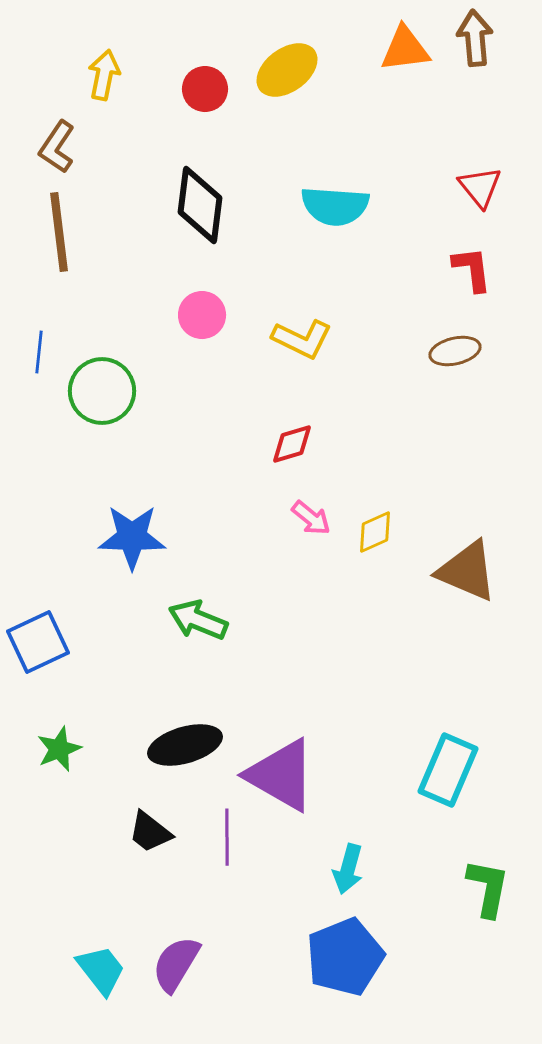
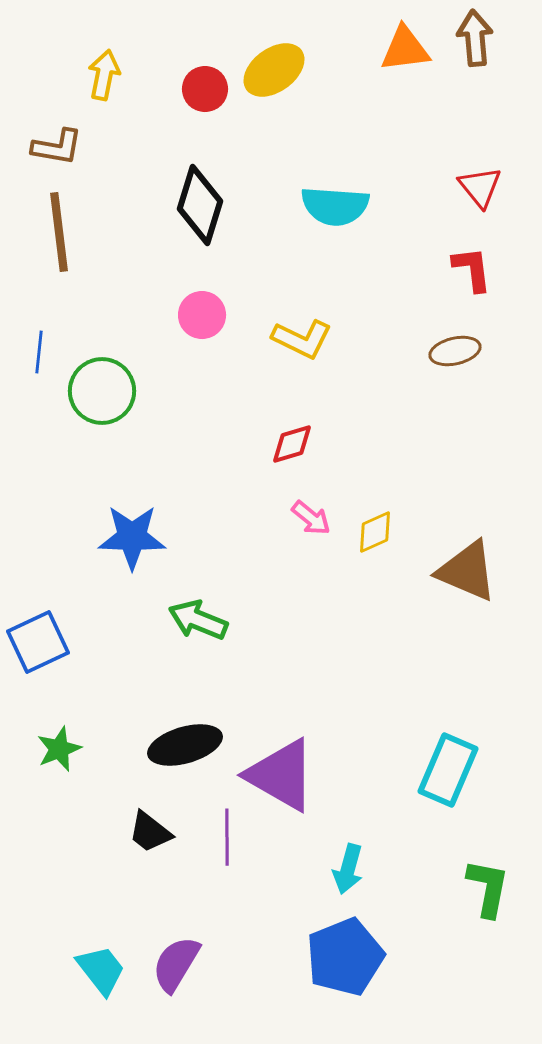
yellow ellipse: moved 13 px left
brown L-shape: rotated 114 degrees counterclockwise
black diamond: rotated 10 degrees clockwise
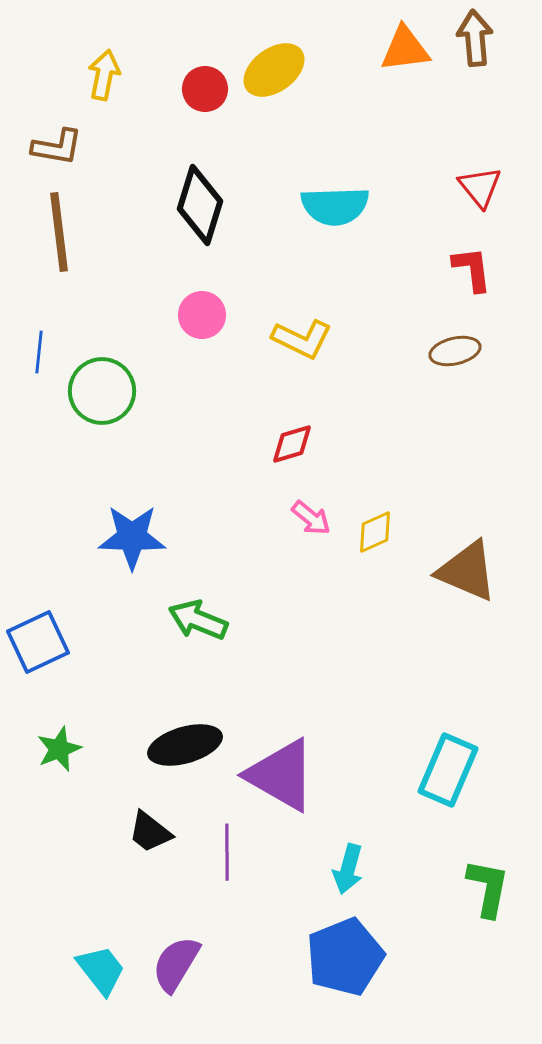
cyan semicircle: rotated 6 degrees counterclockwise
purple line: moved 15 px down
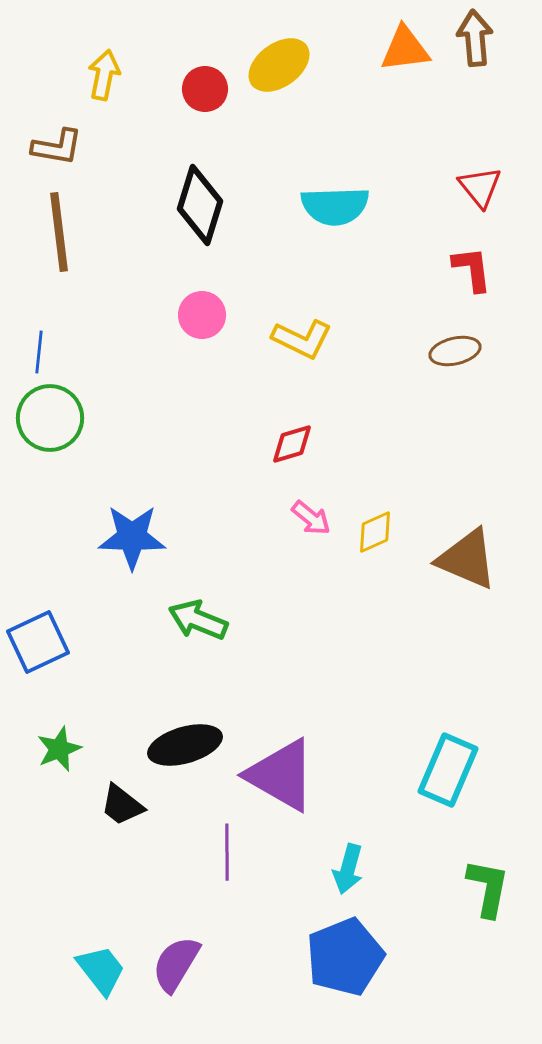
yellow ellipse: moved 5 px right, 5 px up
green circle: moved 52 px left, 27 px down
brown triangle: moved 12 px up
black trapezoid: moved 28 px left, 27 px up
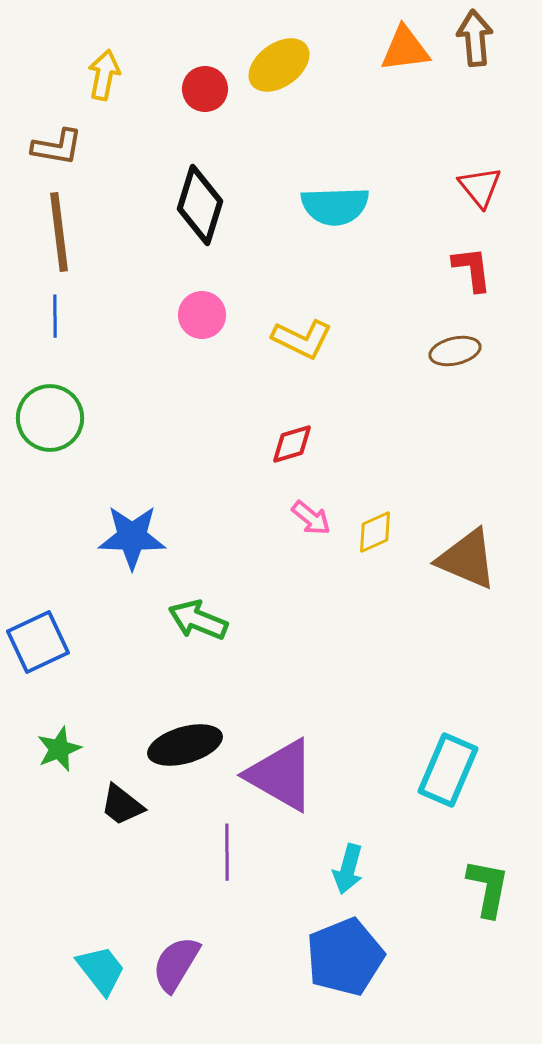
blue line: moved 16 px right, 36 px up; rotated 6 degrees counterclockwise
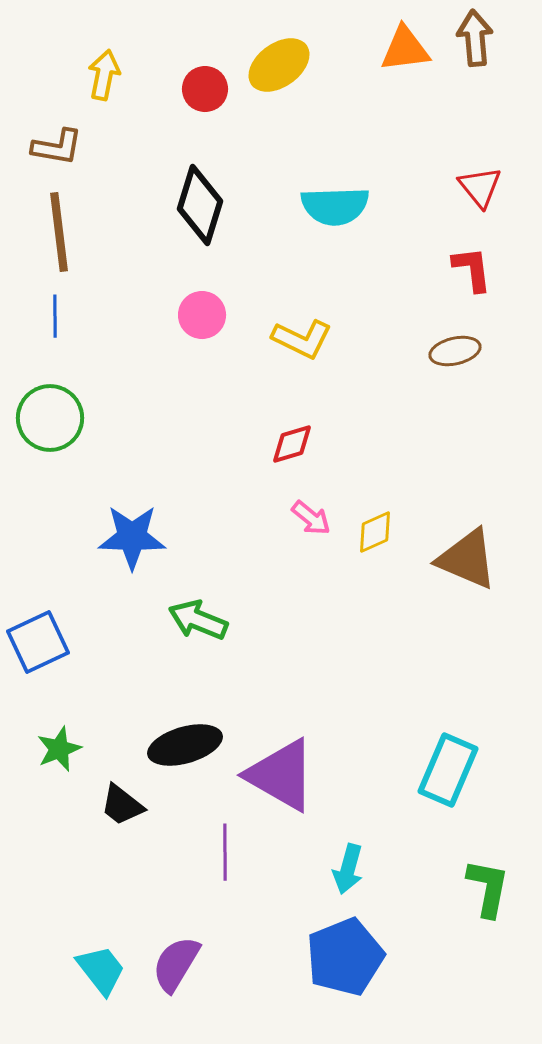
purple line: moved 2 px left
